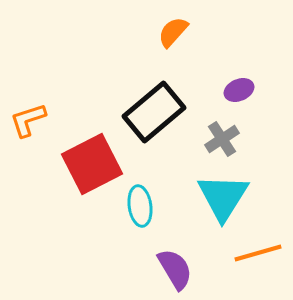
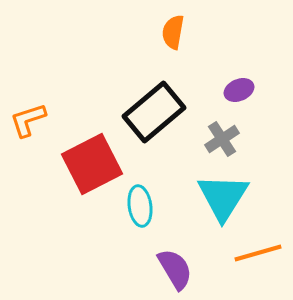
orange semicircle: rotated 32 degrees counterclockwise
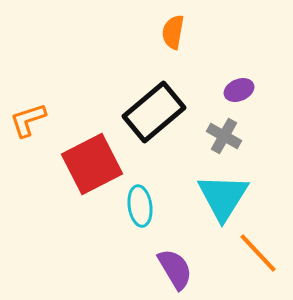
gray cross: moved 2 px right, 3 px up; rotated 28 degrees counterclockwise
orange line: rotated 63 degrees clockwise
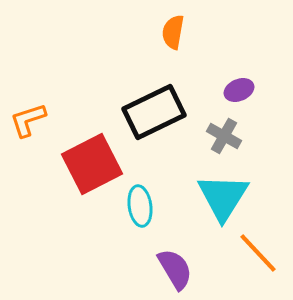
black rectangle: rotated 14 degrees clockwise
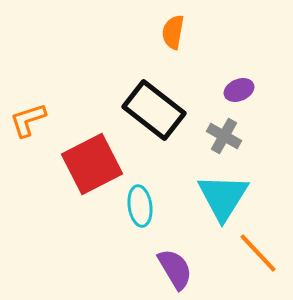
black rectangle: moved 2 px up; rotated 64 degrees clockwise
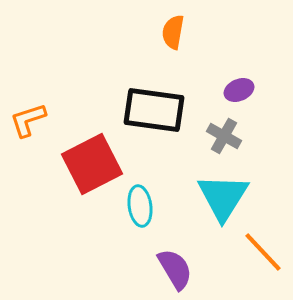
black rectangle: rotated 30 degrees counterclockwise
orange line: moved 5 px right, 1 px up
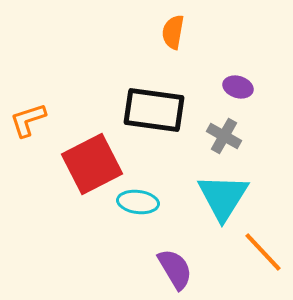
purple ellipse: moved 1 px left, 3 px up; rotated 40 degrees clockwise
cyan ellipse: moved 2 px left, 4 px up; rotated 75 degrees counterclockwise
